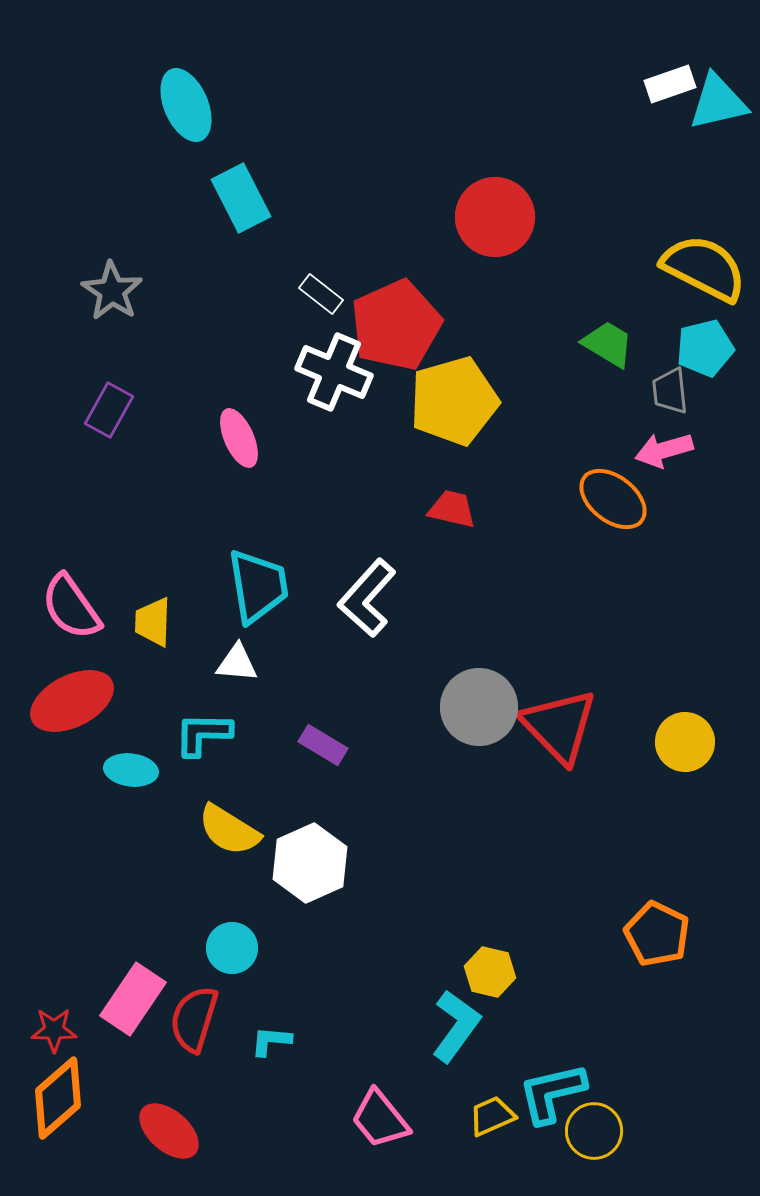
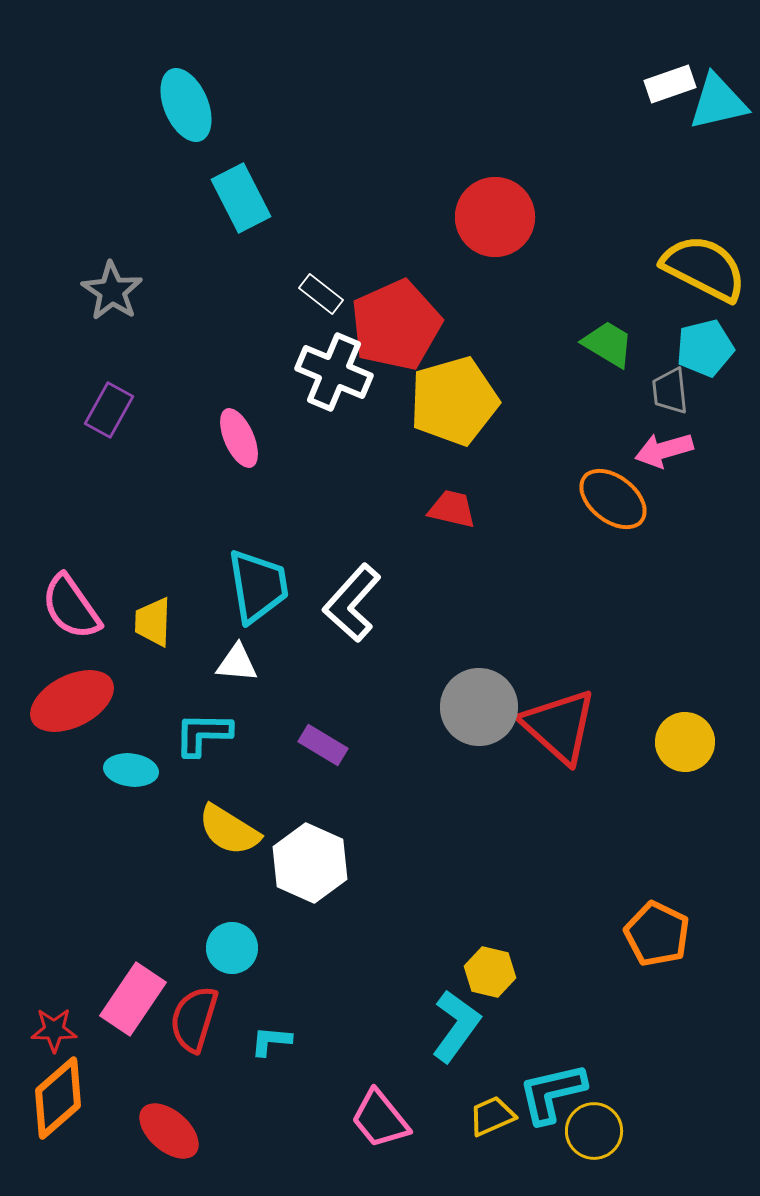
white L-shape at (367, 598): moved 15 px left, 5 px down
red triangle at (559, 726): rotated 4 degrees counterclockwise
white hexagon at (310, 863): rotated 12 degrees counterclockwise
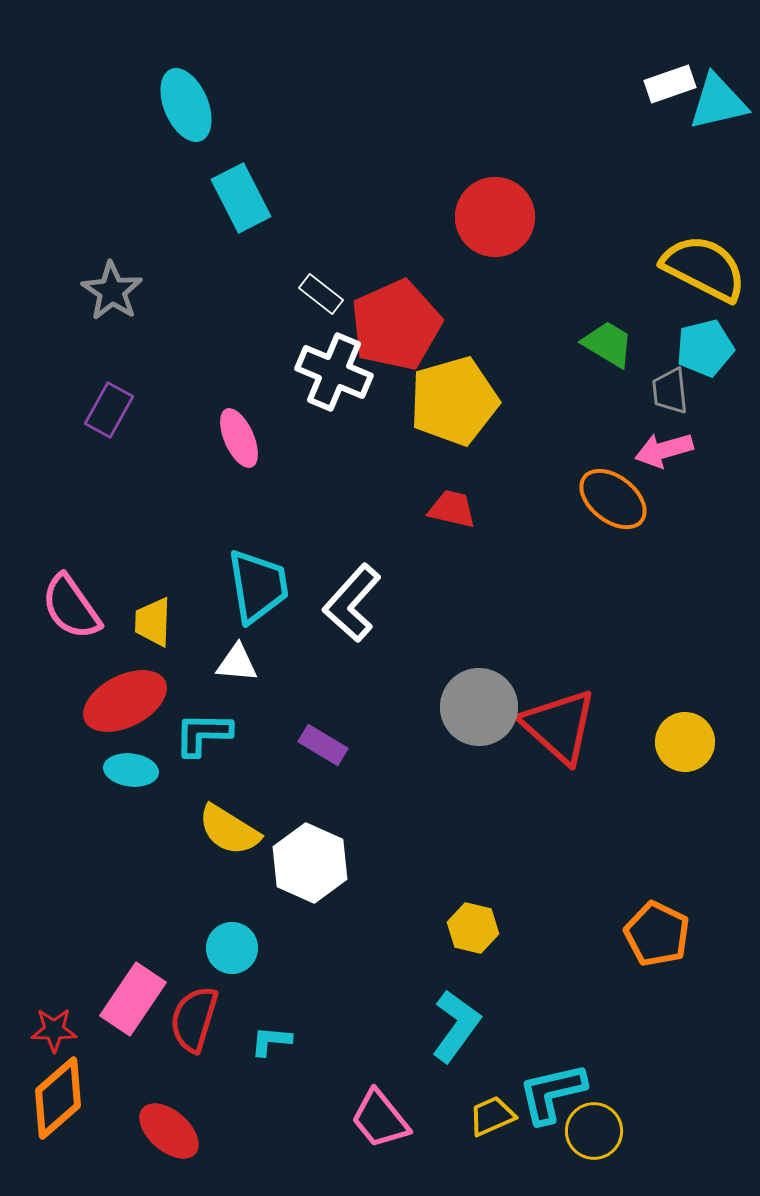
red ellipse at (72, 701): moved 53 px right
yellow hexagon at (490, 972): moved 17 px left, 44 px up
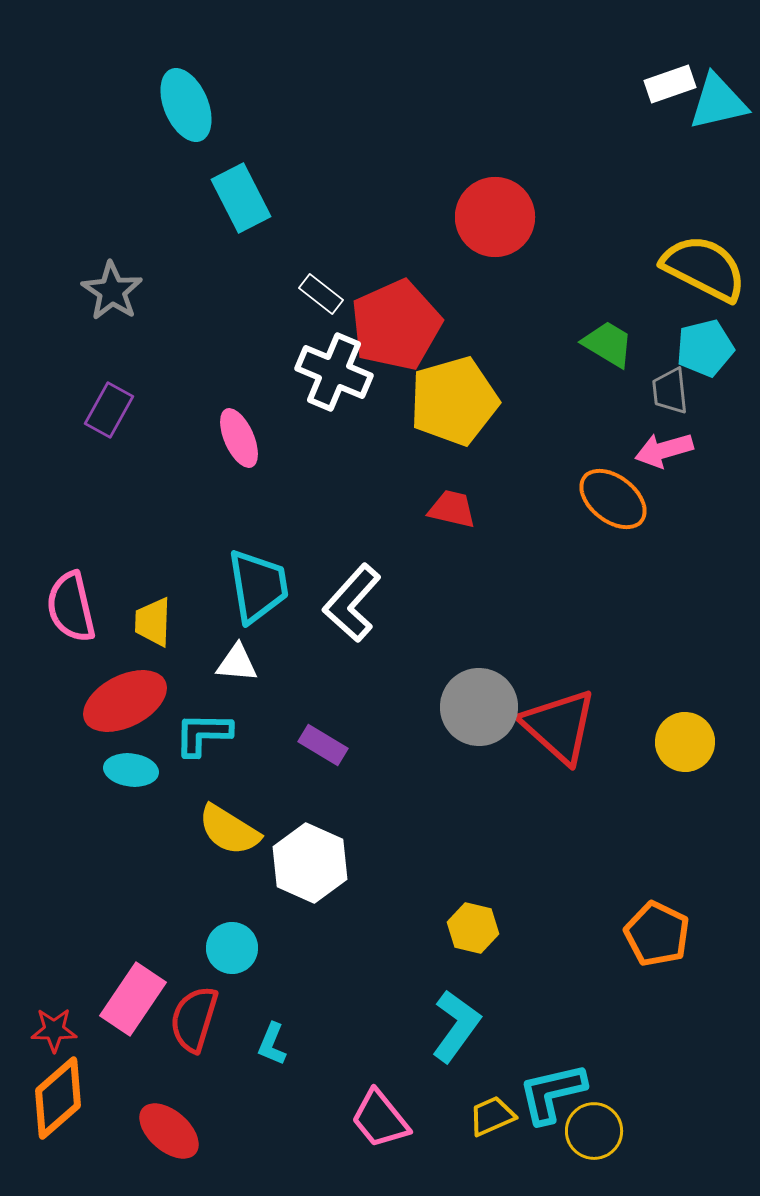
pink semicircle at (71, 607): rotated 22 degrees clockwise
cyan L-shape at (271, 1041): moved 1 px right, 3 px down; rotated 72 degrees counterclockwise
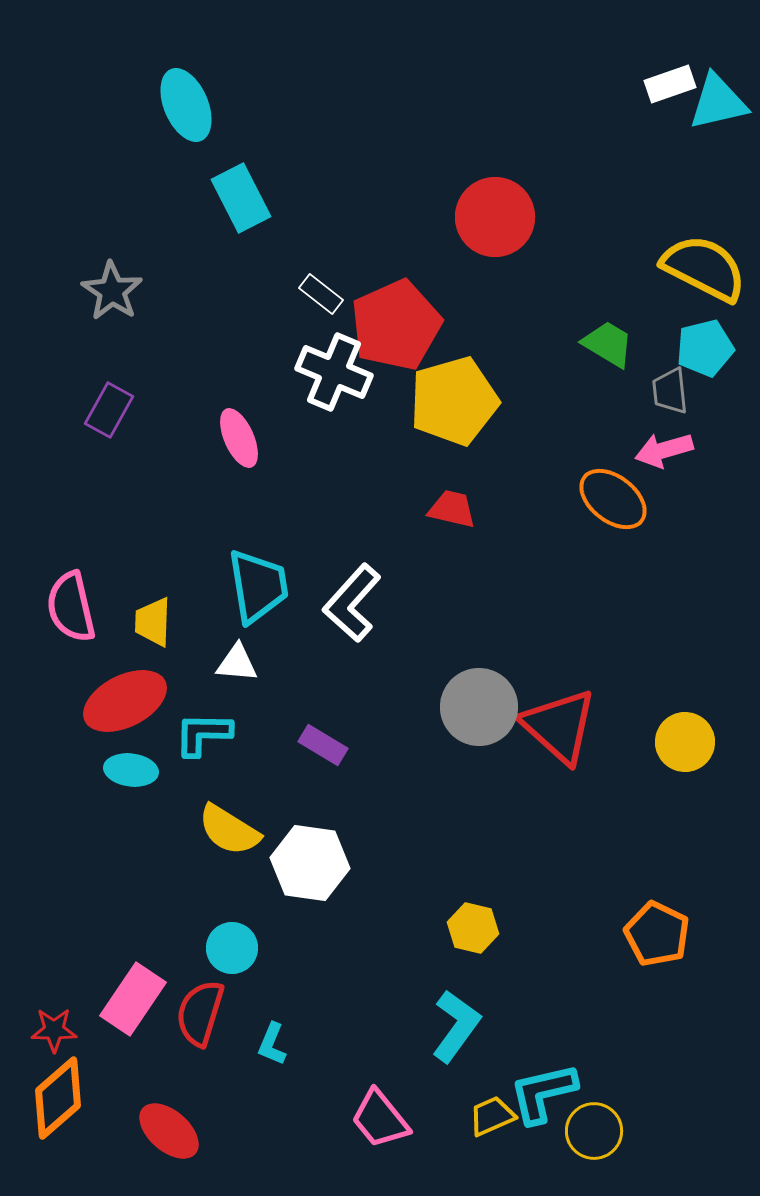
white hexagon at (310, 863): rotated 16 degrees counterclockwise
red semicircle at (194, 1019): moved 6 px right, 6 px up
cyan L-shape at (552, 1093): moved 9 px left
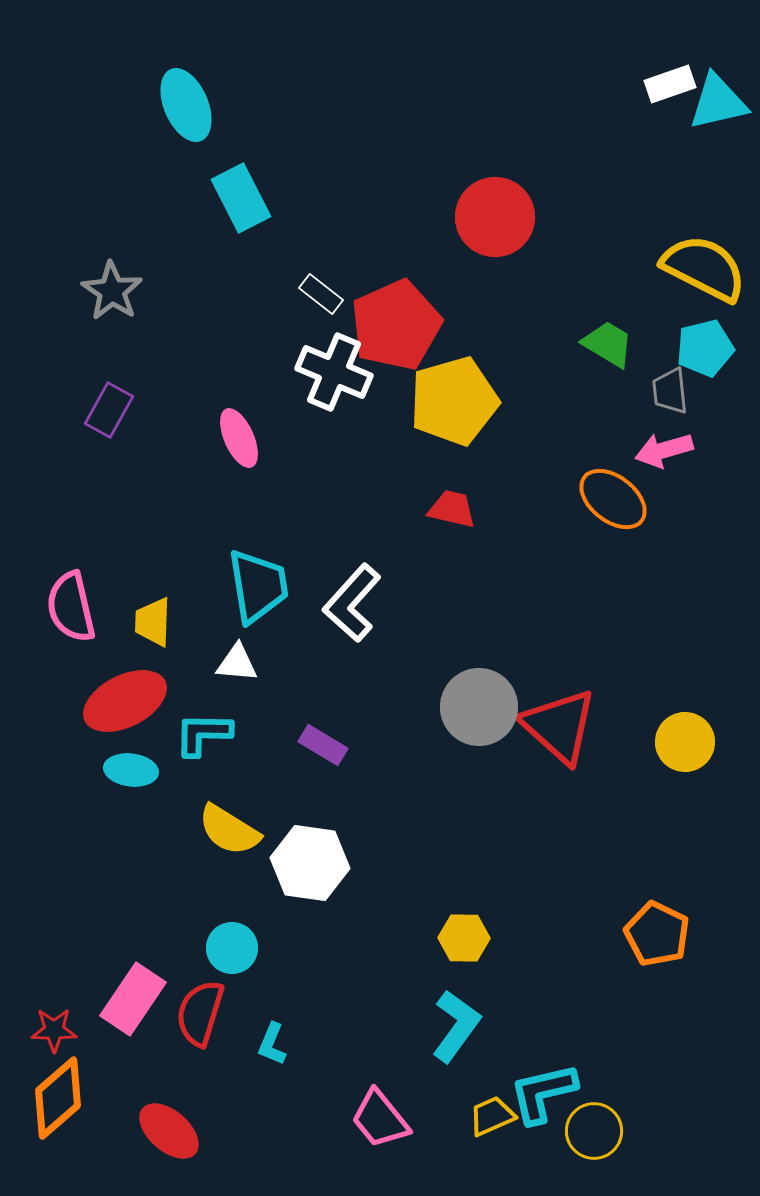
yellow hexagon at (473, 928): moved 9 px left, 10 px down; rotated 12 degrees counterclockwise
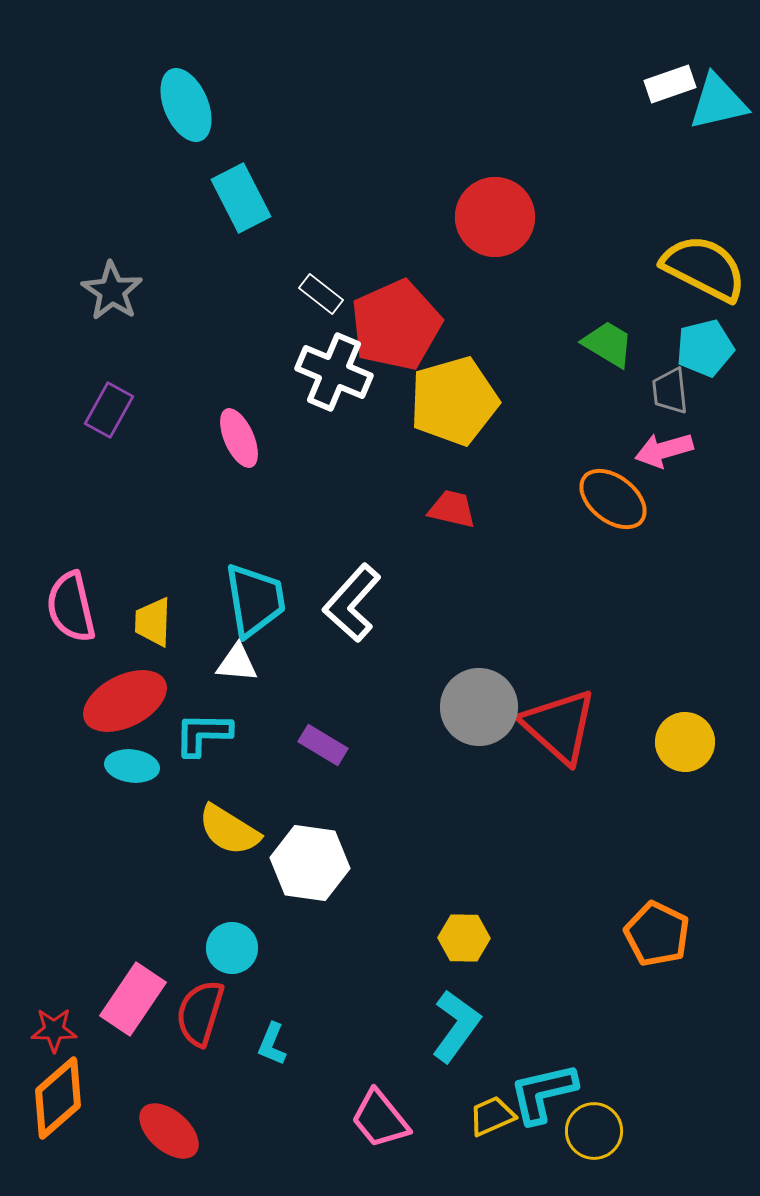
cyan trapezoid at (258, 586): moved 3 px left, 14 px down
cyan ellipse at (131, 770): moved 1 px right, 4 px up
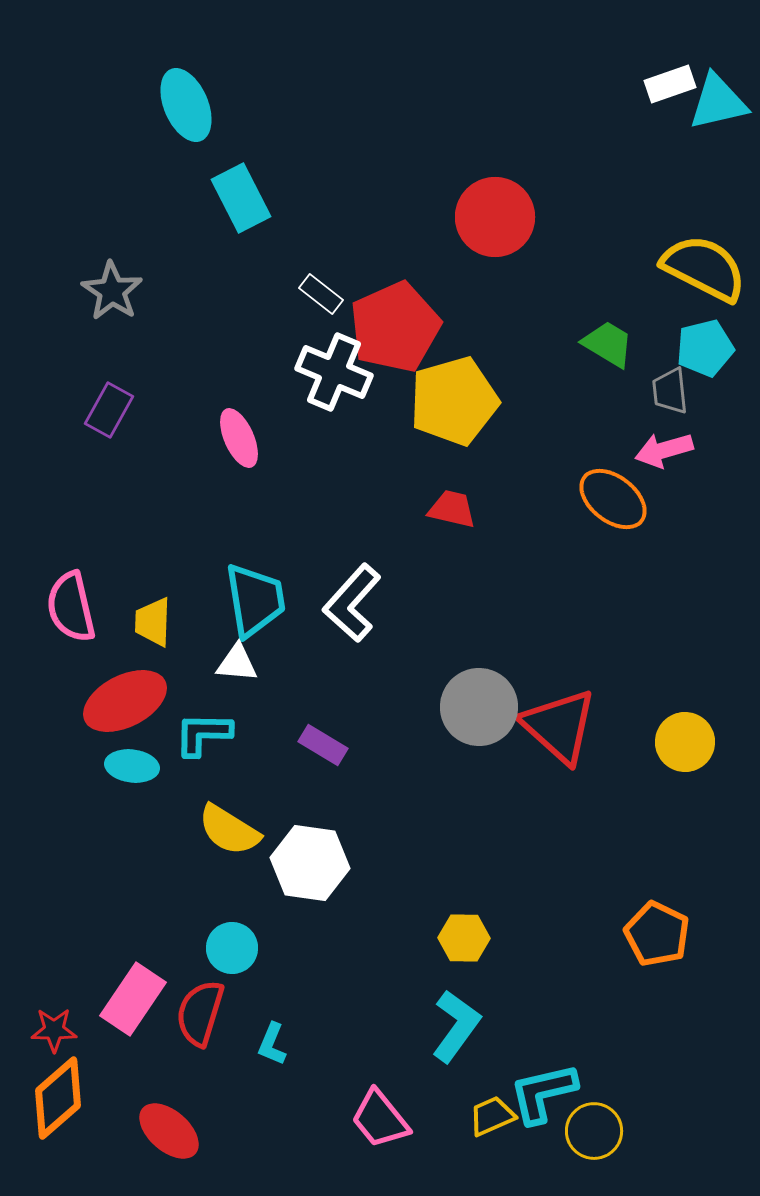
red pentagon at (396, 325): moved 1 px left, 2 px down
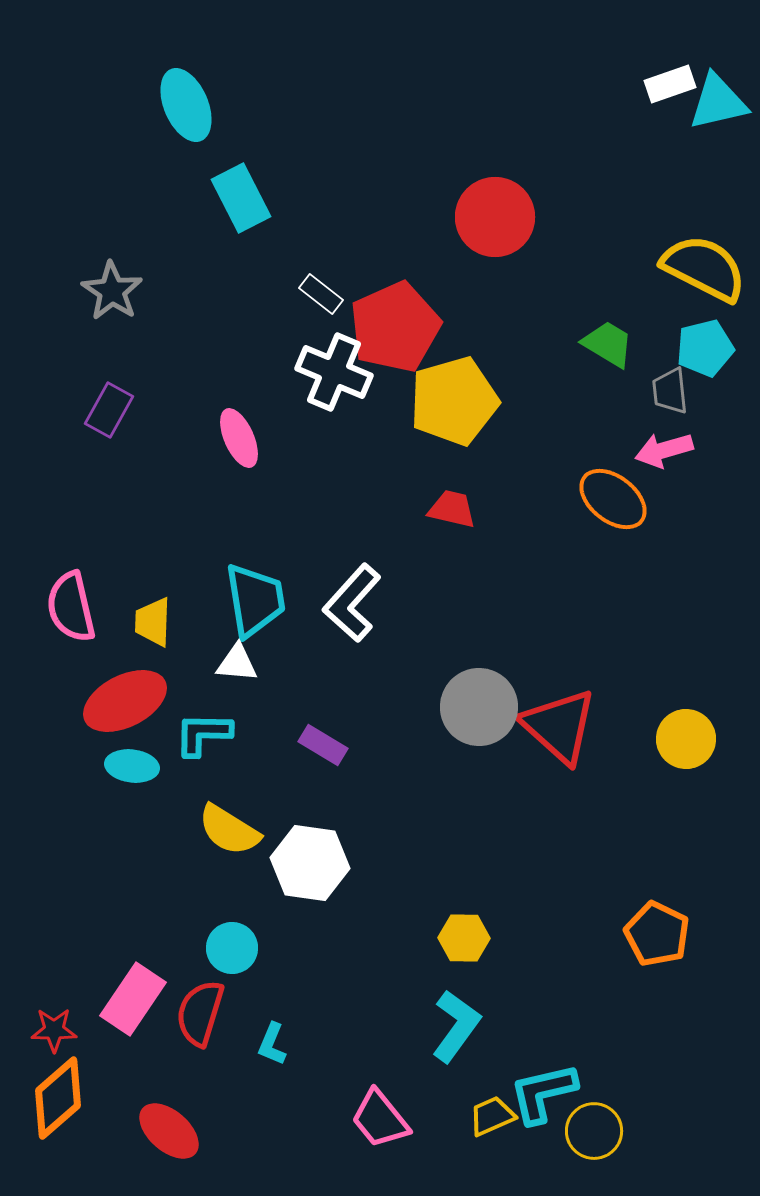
yellow circle at (685, 742): moved 1 px right, 3 px up
